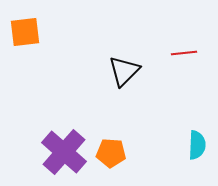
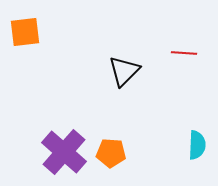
red line: rotated 10 degrees clockwise
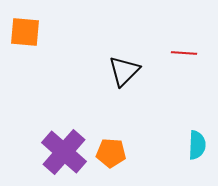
orange square: rotated 12 degrees clockwise
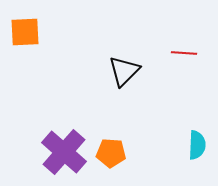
orange square: rotated 8 degrees counterclockwise
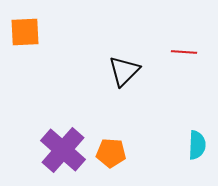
red line: moved 1 px up
purple cross: moved 1 px left, 2 px up
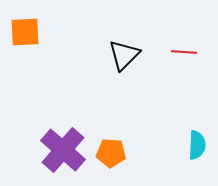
black triangle: moved 16 px up
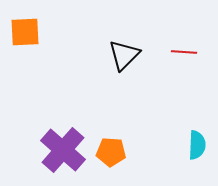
orange pentagon: moved 1 px up
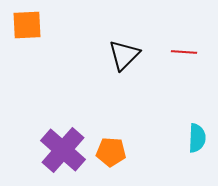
orange square: moved 2 px right, 7 px up
cyan semicircle: moved 7 px up
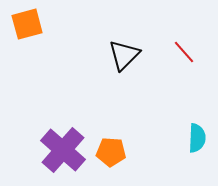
orange square: moved 1 px up; rotated 12 degrees counterclockwise
red line: rotated 45 degrees clockwise
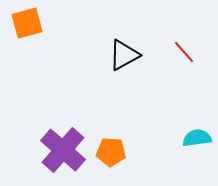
orange square: moved 1 px up
black triangle: rotated 16 degrees clockwise
cyan semicircle: rotated 100 degrees counterclockwise
